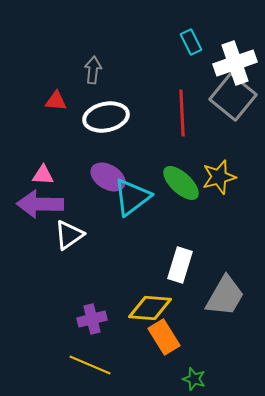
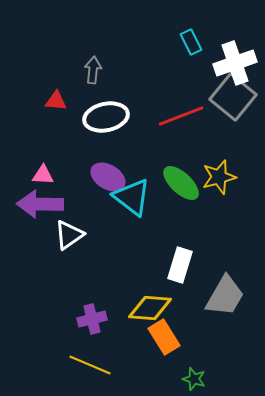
red line: moved 1 px left, 3 px down; rotated 72 degrees clockwise
cyan triangle: rotated 45 degrees counterclockwise
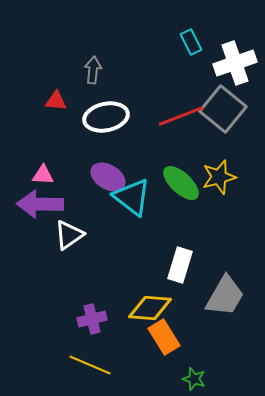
gray square: moved 10 px left, 12 px down
